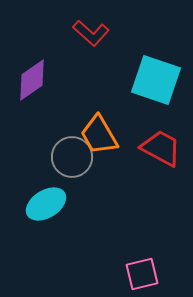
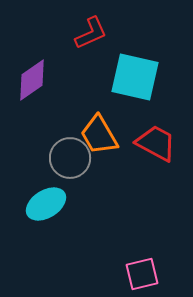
red L-shape: rotated 66 degrees counterclockwise
cyan square: moved 21 px left, 3 px up; rotated 6 degrees counterclockwise
red trapezoid: moved 5 px left, 5 px up
gray circle: moved 2 px left, 1 px down
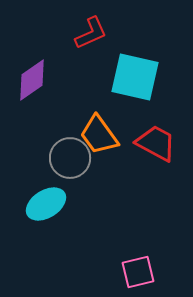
orange trapezoid: rotated 6 degrees counterclockwise
pink square: moved 4 px left, 2 px up
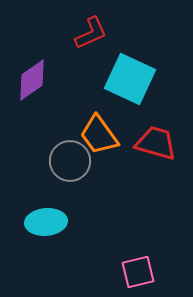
cyan square: moved 5 px left, 2 px down; rotated 12 degrees clockwise
red trapezoid: rotated 12 degrees counterclockwise
gray circle: moved 3 px down
cyan ellipse: moved 18 px down; rotated 27 degrees clockwise
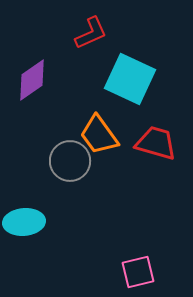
cyan ellipse: moved 22 px left
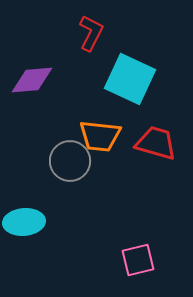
red L-shape: rotated 39 degrees counterclockwise
purple diamond: rotated 30 degrees clockwise
orange trapezoid: moved 1 px right, 1 px down; rotated 48 degrees counterclockwise
pink square: moved 12 px up
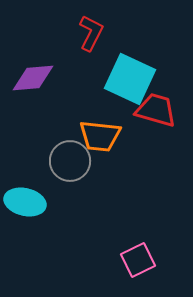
purple diamond: moved 1 px right, 2 px up
red trapezoid: moved 33 px up
cyan ellipse: moved 1 px right, 20 px up; rotated 18 degrees clockwise
pink square: rotated 12 degrees counterclockwise
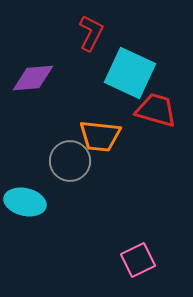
cyan square: moved 6 px up
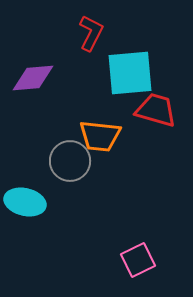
cyan square: rotated 30 degrees counterclockwise
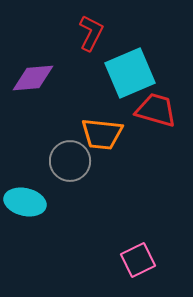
cyan square: rotated 18 degrees counterclockwise
orange trapezoid: moved 2 px right, 2 px up
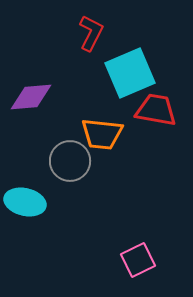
purple diamond: moved 2 px left, 19 px down
red trapezoid: rotated 6 degrees counterclockwise
